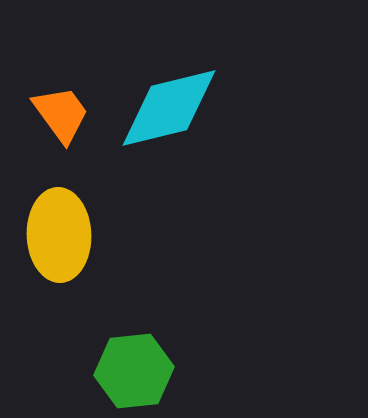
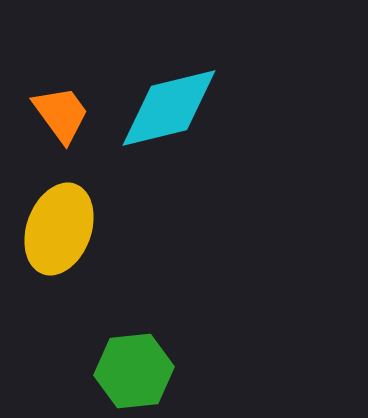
yellow ellipse: moved 6 px up; rotated 22 degrees clockwise
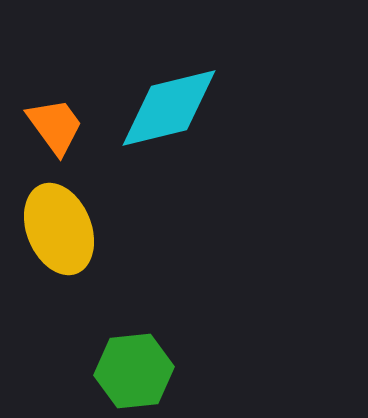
orange trapezoid: moved 6 px left, 12 px down
yellow ellipse: rotated 42 degrees counterclockwise
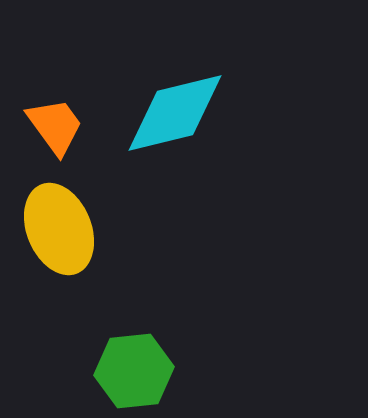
cyan diamond: moved 6 px right, 5 px down
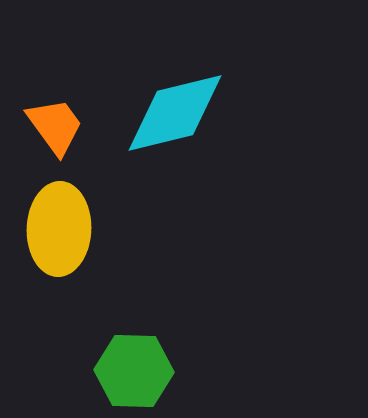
yellow ellipse: rotated 24 degrees clockwise
green hexagon: rotated 8 degrees clockwise
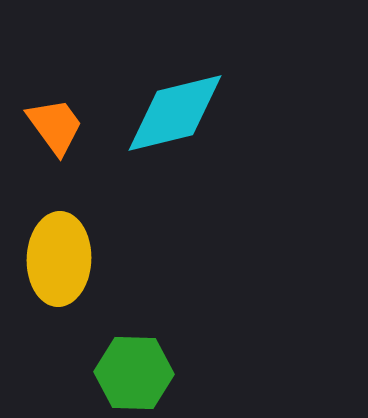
yellow ellipse: moved 30 px down
green hexagon: moved 2 px down
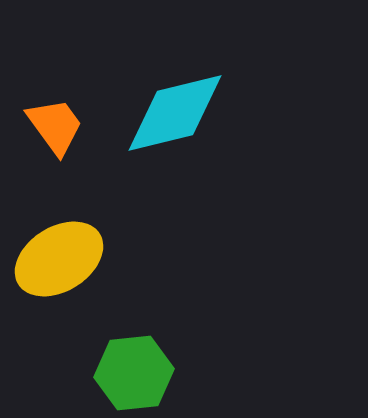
yellow ellipse: rotated 56 degrees clockwise
green hexagon: rotated 8 degrees counterclockwise
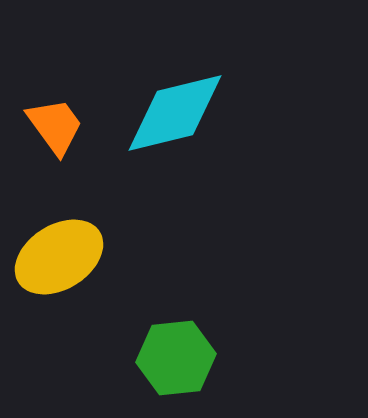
yellow ellipse: moved 2 px up
green hexagon: moved 42 px right, 15 px up
